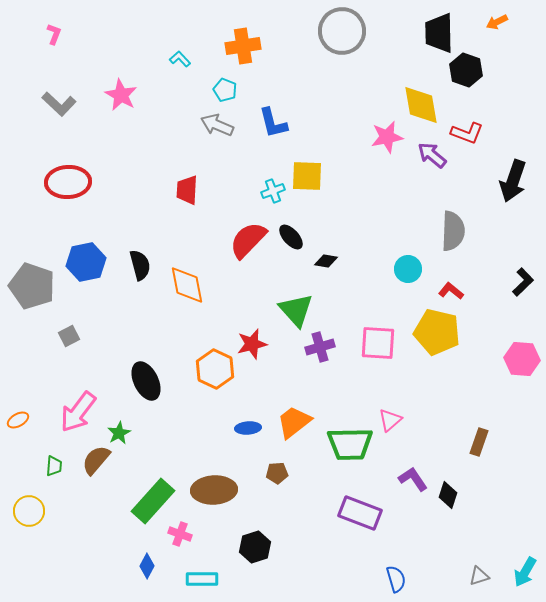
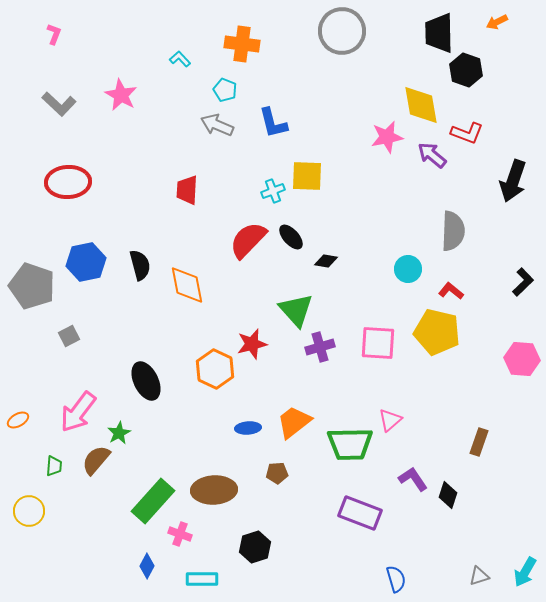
orange cross at (243, 46): moved 1 px left, 2 px up; rotated 16 degrees clockwise
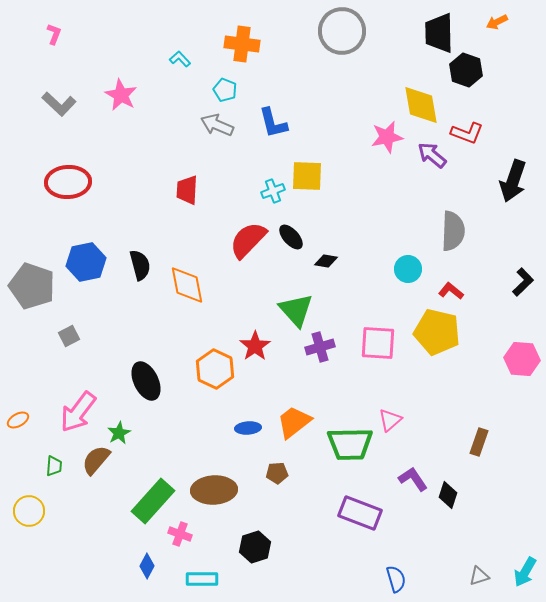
red star at (252, 344): moved 3 px right, 2 px down; rotated 20 degrees counterclockwise
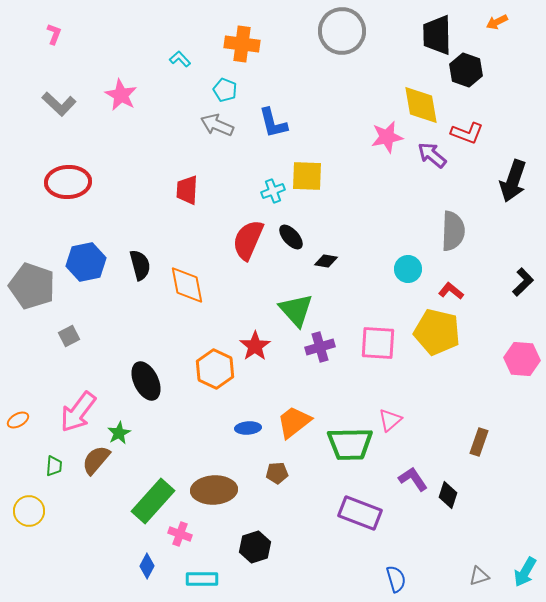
black trapezoid at (439, 33): moved 2 px left, 2 px down
red semicircle at (248, 240): rotated 21 degrees counterclockwise
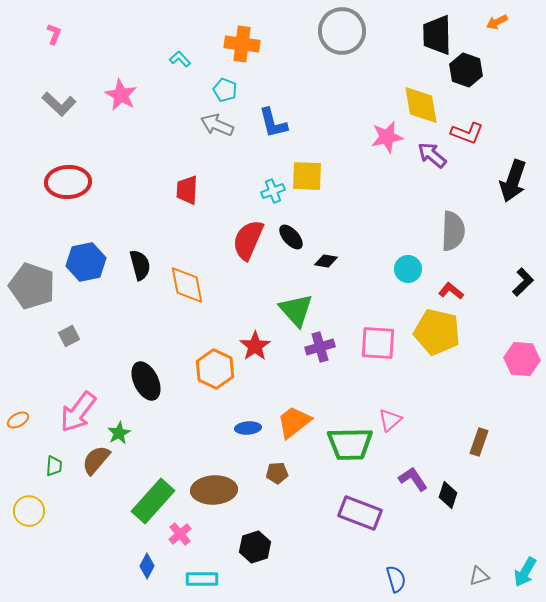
pink cross at (180, 534): rotated 30 degrees clockwise
